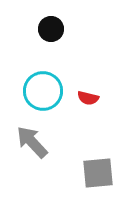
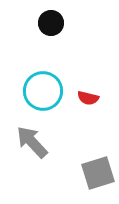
black circle: moved 6 px up
gray square: rotated 12 degrees counterclockwise
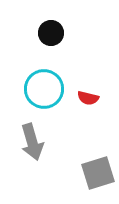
black circle: moved 10 px down
cyan circle: moved 1 px right, 2 px up
gray arrow: rotated 153 degrees counterclockwise
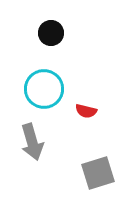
red semicircle: moved 2 px left, 13 px down
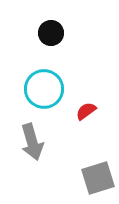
red semicircle: rotated 130 degrees clockwise
gray square: moved 5 px down
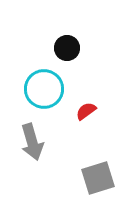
black circle: moved 16 px right, 15 px down
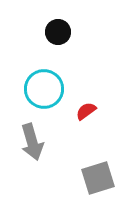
black circle: moved 9 px left, 16 px up
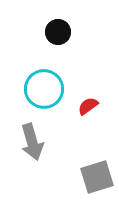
red semicircle: moved 2 px right, 5 px up
gray square: moved 1 px left, 1 px up
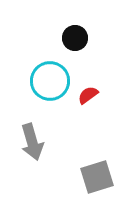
black circle: moved 17 px right, 6 px down
cyan circle: moved 6 px right, 8 px up
red semicircle: moved 11 px up
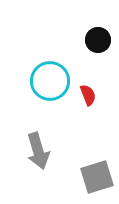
black circle: moved 23 px right, 2 px down
red semicircle: rotated 105 degrees clockwise
gray arrow: moved 6 px right, 9 px down
